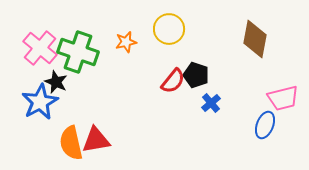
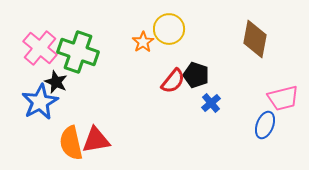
orange star: moved 17 px right; rotated 20 degrees counterclockwise
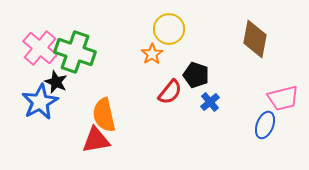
orange star: moved 9 px right, 12 px down
green cross: moved 3 px left
red semicircle: moved 3 px left, 11 px down
blue cross: moved 1 px left, 1 px up
orange semicircle: moved 33 px right, 28 px up
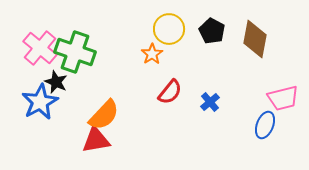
black pentagon: moved 16 px right, 44 px up; rotated 10 degrees clockwise
orange semicircle: rotated 124 degrees counterclockwise
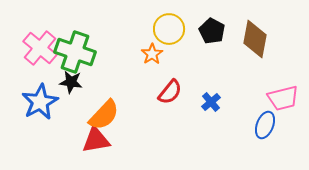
black star: moved 15 px right; rotated 15 degrees counterclockwise
blue cross: moved 1 px right
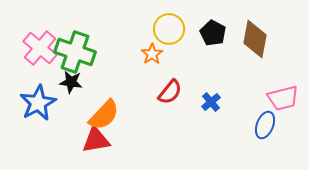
black pentagon: moved 1 px right, 2 px down
blue star: moved 2 px left, 1 px down
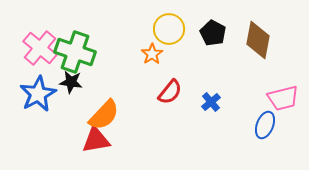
brown diamond: moved 3 px right, 1 px down
blue star: moved 9 px up
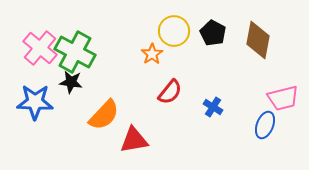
yellow circle: moved 5 px right, 2 px down
green cross: rotated 9 degrees clockwise
blue star: moved 3 px left, 8 px down; rotated 30 degrees clockwise
blue cross: moved 2 px right, 5 px down; rotated 18 degrees counterclockwise
red triangle: moved 38 px right
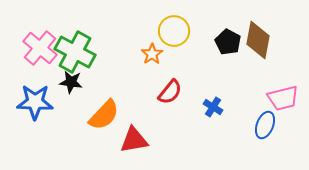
black pentagon: moved 15 px right, 9 px down
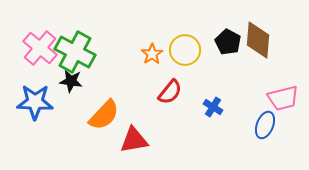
yellow circle: moved 11 px right, 19 px down
brown diamond: rotated 6 degrees counterclockwise
black star: moved 1 px up
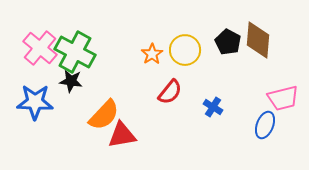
red triangle: moved 12 px left, 5 px up
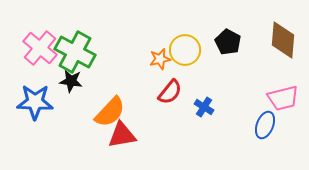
brown diamond: moved 25 px right
orange star: moved 8 px right, 5 px down; rotated 20 degrees clockwise
blue cross: moved 9 px left
orange semicircle: moved 6 px right, 3 px up
